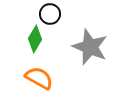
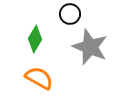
black circle: moved 20 px right
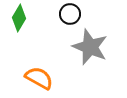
green diamond: moved 16 px left, 21 px up
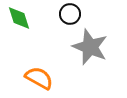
green diamond: rotated 48 degrees counterclockwise
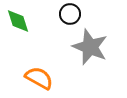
green diamond: moved 1 px left, 3 px down
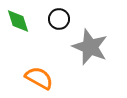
black circle: moved 11 px left, 5 px down
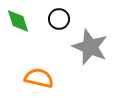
orange semicircle: rotated 16 degrees counterclockwise
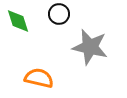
black circle: moved 5 px up
gray star: rotated 9 degrees counterclockwise
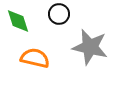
orange semicircle: moved 4 px left, 20 px up
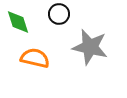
green diamond: moved 1 px down
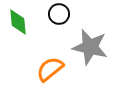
green diamond: rotated 12 degrees clockwise
orange semicircle: moved 15 px right, 11 px down; rotated 52 degrees counterclockwise
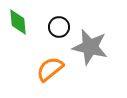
black circle: moved 13 px down
